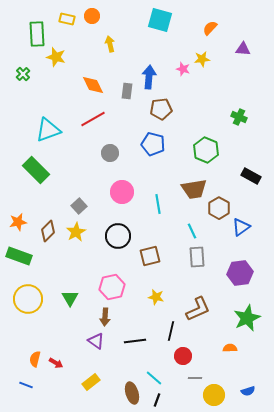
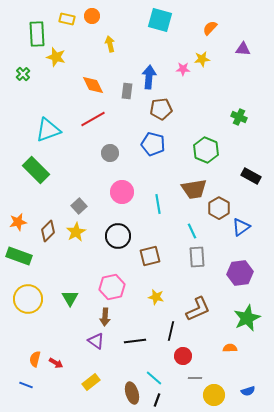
pink star at (183, 69): rotated 16 degrees counterclockwise
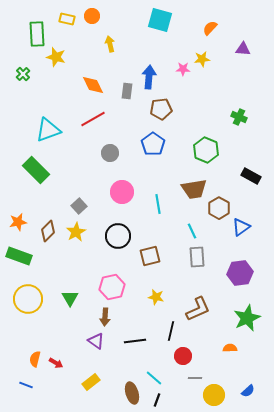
blue pentagon at (153, 144): rotated 20 degrees clockwise
blue semicircle at (248, 391): rotated 24 degrees counterclockwise
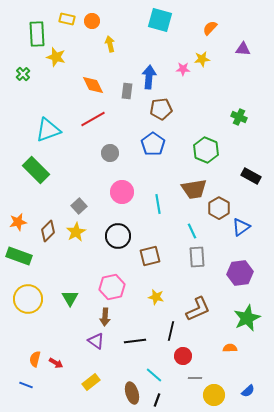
orange circle at (92, 16): moved 5 px down
cyan line at (154, 378): moved 3 px up
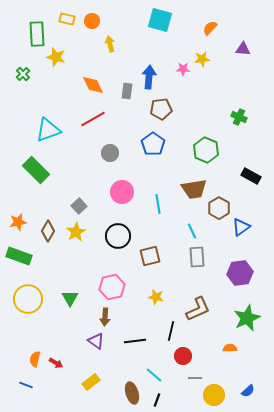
brown diamond at (48, 231): rotated 15 degrees counterclockwise
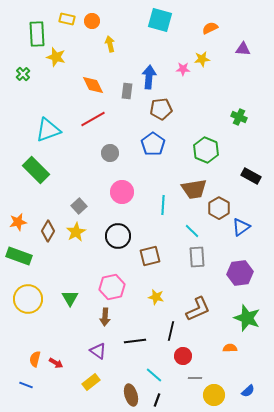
orange semicircle at (210, 28): rotated 21 degrees clockwise
cyan line at (158, 204): moved 5 px right, 1 px down; rotated 12 degrees clockwise
cyan line at (192, 231): rotated 21 degrees counterclockwise
green star at (247, 318): rotated 28 degrees counterclockwise
purple triangle at (96, 341): moved 2 px right, 10 px down
brown ellipse at (132, 393): moved 1 px left, 2 px down
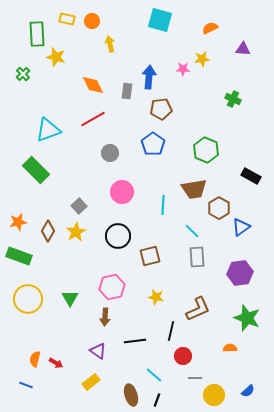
green cross at (239, 117): moved 6 px left, 18 px up
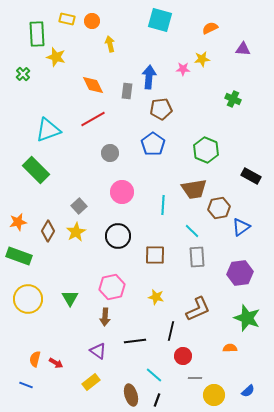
brown hexagon at (219, 208): rotated 20 degrees clockwise
brown square at (150, 256): moved 5 px right, 1 px up; rotated 15 degrees clockwise
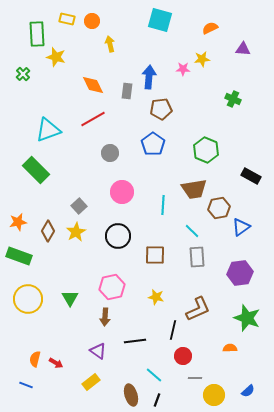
black line at (171, 331): moved 2 px right, 1 px up
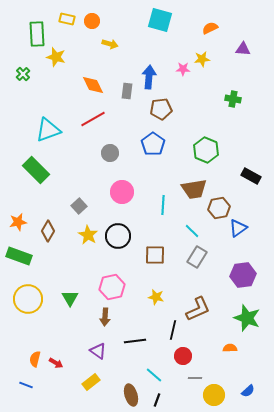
yellow arrow at (110, 44): rotated 119 degrees clockwise
green cross at (233, 99): rotated 14 degrees counterclockwise
blue triangle at (241, 227): moved 3 px left, 1 px down
yellow star at (76, 232): moved 12 px right, 3 px down; rotated 12 degrees counterclockwise
gray rectangle at (197, 257): rotated 35 degrees clockwise
purple hexagon at (240, 273): moved 3 px right, 2 px down
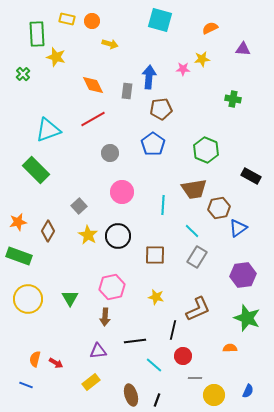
purple triangle at (98, 351): rotated 42 degrees counterclockwise
cyan line at (154, 375): moved 10 px up
blue semicircle at (248, 391): rotated 24 degrees counterclockwise
